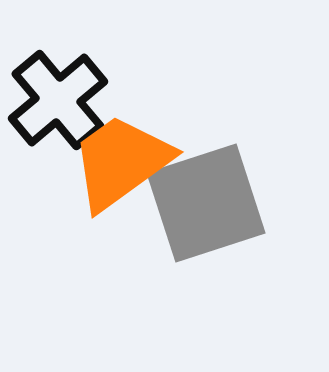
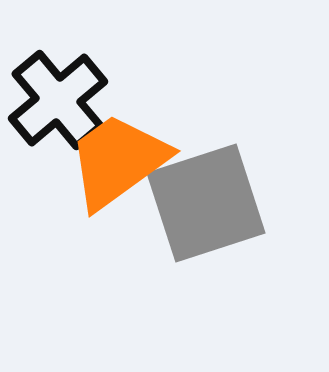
orange trapezoid: moved 3 px left, 1 px up
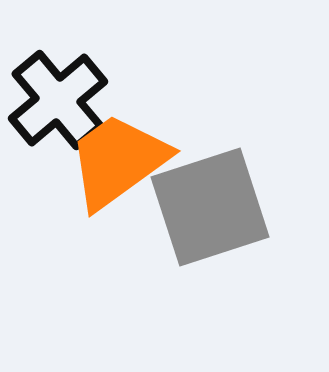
gray square: moved 4 px right, 4 px down
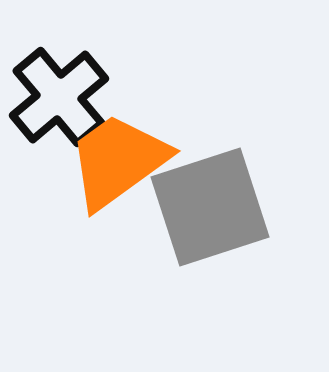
black cross: moved 1 px right, 3 px up
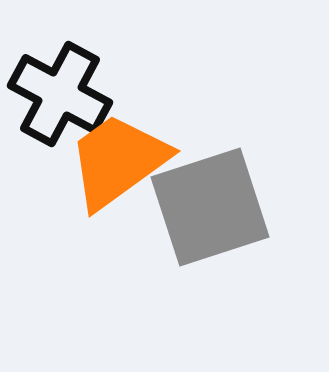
black cross: moved 1 px right, 3 px up; rotated 22 degrees counterclockwise
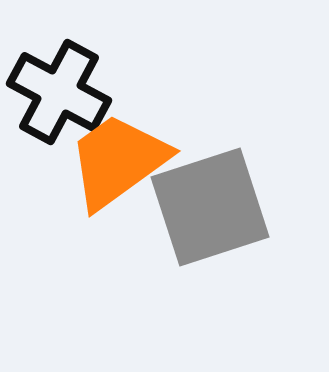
black cross: moved 1 px left, 2 px up
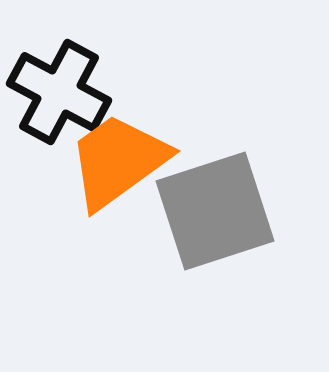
gray square: moved 5 px right, 4 px down
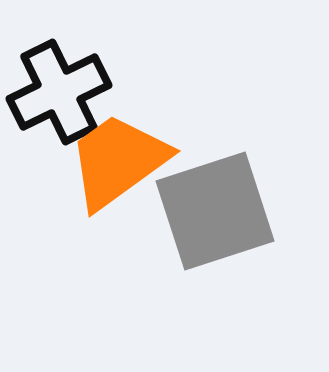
black cross: rotated 36 degrees clockwise
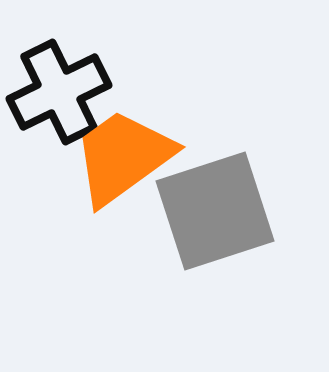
orange trapezoid: moved 5 px right, 4 px up
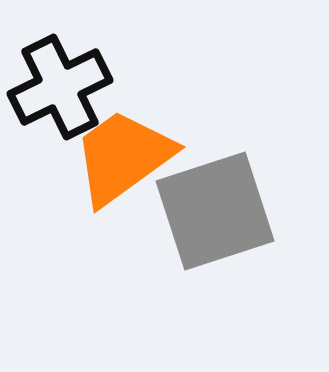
black cross: moved 1 px right, 5 px up
